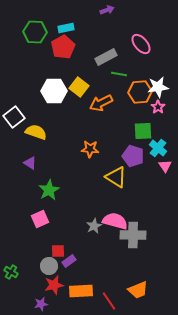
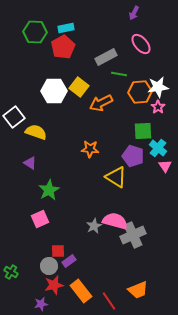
purple arrow: moved 27 px right, 3 px down; rotated 136 degrees clockwise
gray cross: rotated 25 degrees counterclockwise
orange rectangle: rotated 55 degrees clockwise
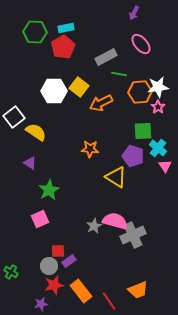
yellow semicircle: rotated 15 degrees clockwise
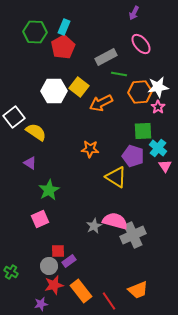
cyan rectangle: moved 2 px left, 1 px up; rotated 56 degrees counterclockwise
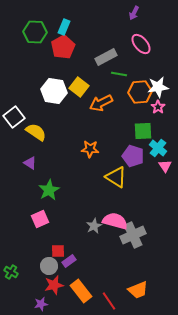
white hexagon: rotated 10 degrees clockwise
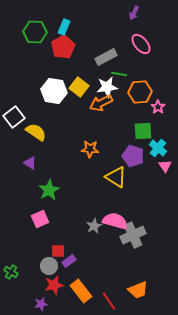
white star: moved 51 px left
